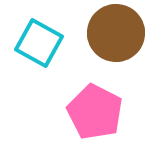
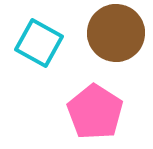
pink pentagon: rotated 6 degrees clockwise
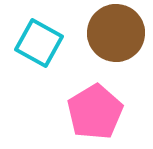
pink pentagon: rotated 8 degrees clockwise
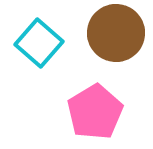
cyan square: rotated 12 degrees clockwise
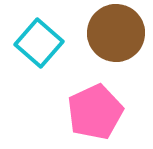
pink pentagon: rotated 6 degrees clockwise
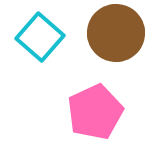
cyan square: moved 1 px right, 6 px up
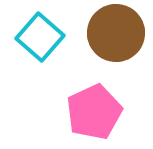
pink pentagon: moved 1 px left
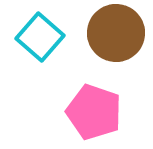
pink pentagon: rotated 28 degrees counterclockwise
